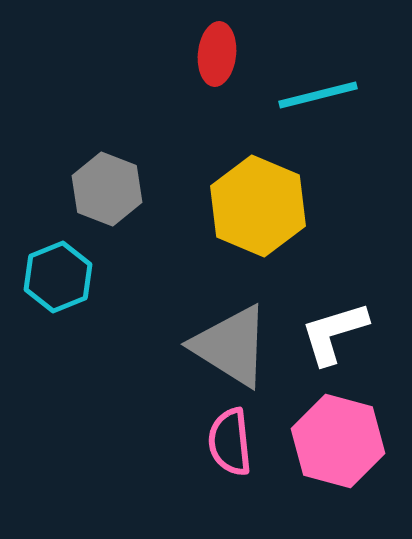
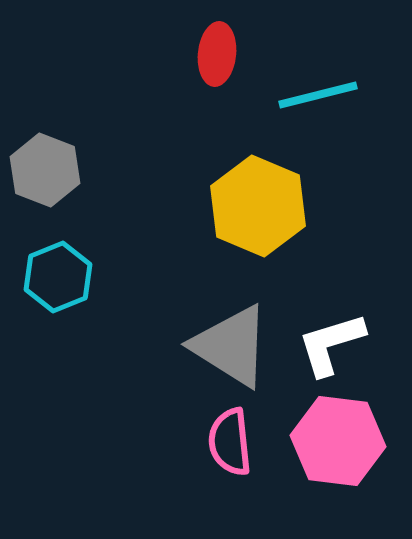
gray hexagon: moved 62 px left, 19 px up
white L-shape: moved 3 px left, 11 px down
pink hexagon: rotated 8 degrees counterclockwise
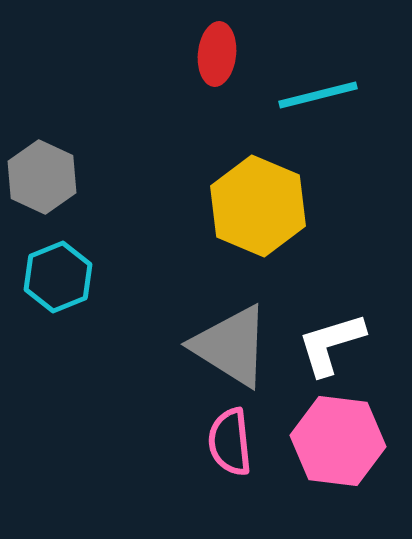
gray hexagon: moved 3 px left, 7 px down; rotated 4 degrees clockwise
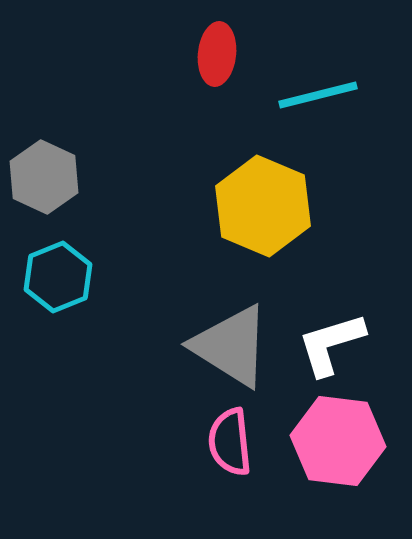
gray hexagon: moved 2 px right
yellow hexagon: moved 5 px right
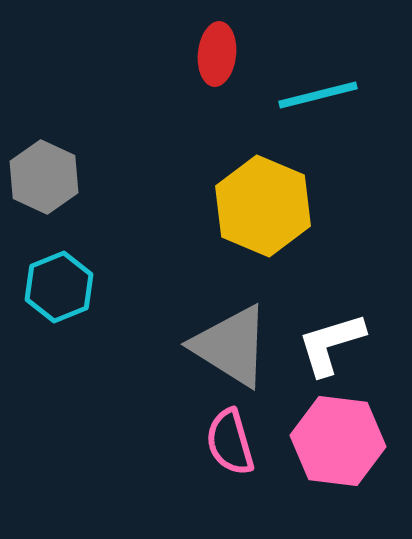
cyan hexagon: moved 1 px right, 10 px down
pink semicircle: rotated 10 degrees counterclockwise
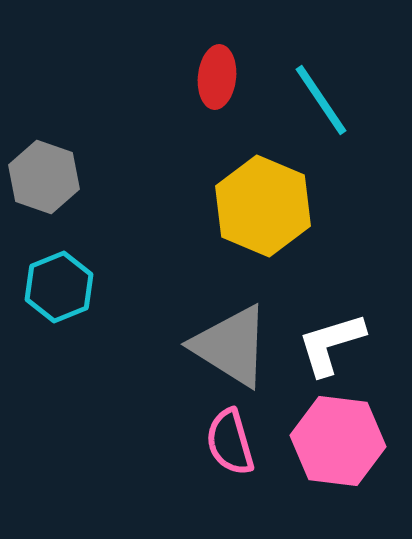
red ellipse: moved 23 px down
cyan line: moved 3 px right, 5 px down; rotated 70 degrees clockwise
gray hexagon: rotated 6 degrees counterclockwise
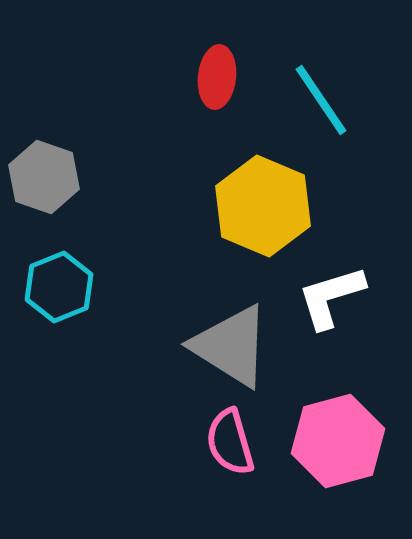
white L-shape: moved 47 px up
pink hexagon: rotated 22 degrees counterclockwise
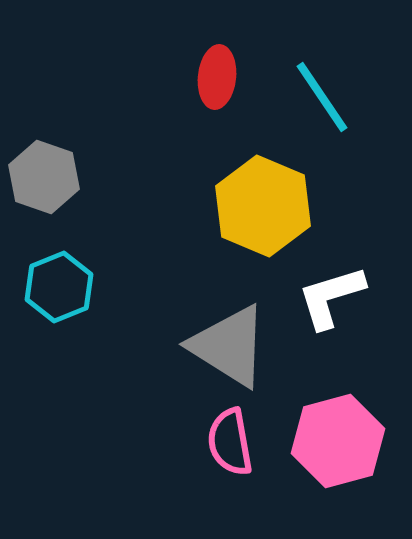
cyan line: moved 1 px right, 3 px up
gray triangle: moved 2 px left
pink semicircle: rotated 6 degrees clockwise
